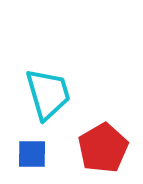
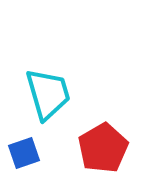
blue square: moved 8 px left, 1 px up; rotated 20 degrees counterclockwise
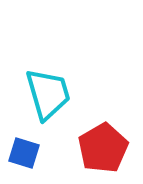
blue square: rotated 36 degrees clockwise
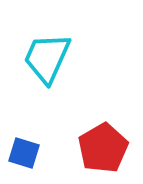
cyan trapezoid: moved 1 px left, 36 px up; rotated 140 degrees counterclockwise
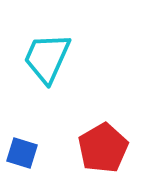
blue square: moved 2 px left
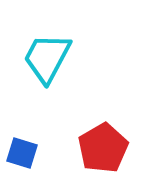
cyan trapezoid: rotated 4 degrees clockwise
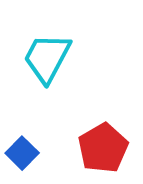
blue square: rotated 28 degrees clockwise
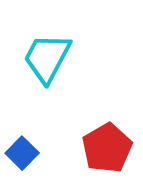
red pentagon: moved 4 px right
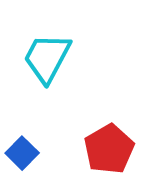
red pentagon: moved 2 px right, 1 px down
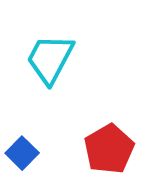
cyan trapezoid: moved 3 px right, 1 px down
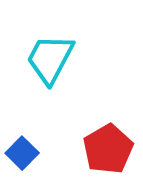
red pentagon: moved 1 px left
